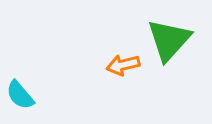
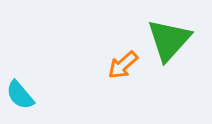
orange arrow: rotated 28 degrees counterclockwise
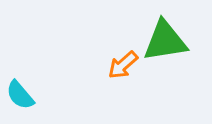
green triangle: moved 4 px left, 1 px down; rotated 39 degrees clockwise
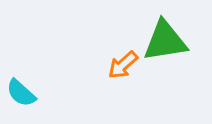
cyan semicircle: moved 1 px right, 2 px up; rotated 8 degrees counterclockwise
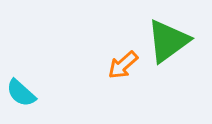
green triangle: moved 3 px right; rotated 27 degrees counterclockwise
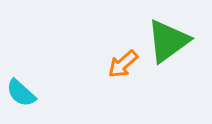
orange arrow: moved 1 px up
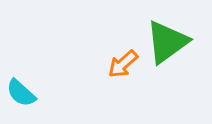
green triangle: moved 1 px left, 1 px down
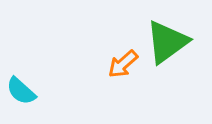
cyan semicircle: moved 2 px up
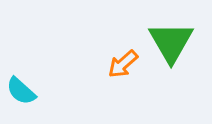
green triangle: moved 4 px right; rotated 24 degrees counterclockwise
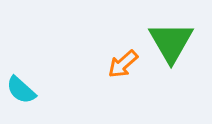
cyan semicircle: moved 1 px up
